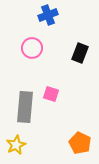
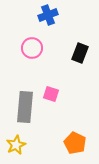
orange pentagon: moved 5 px left
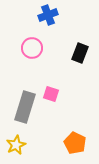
gray rectangle: rotated 12 degrees clockwise
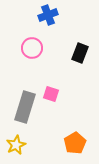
orange pentagon: rotated 15 degrees clockwise
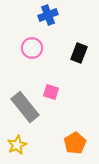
black rectangle: moved 1 px left
pink square: moved 2 px up
gray rectangle: rotated 56 degrees counterclockwise
yellow star: moved 1 px right
